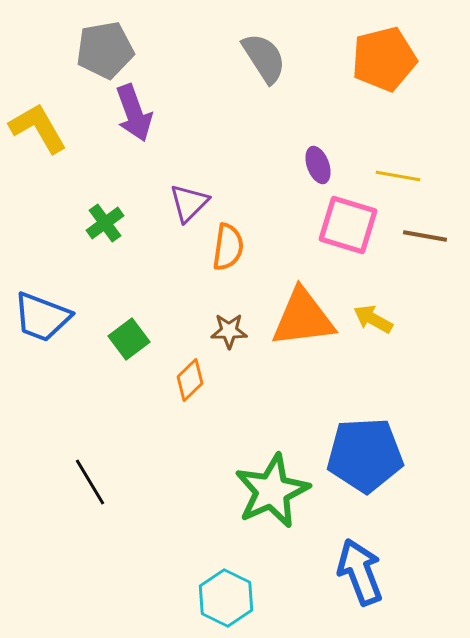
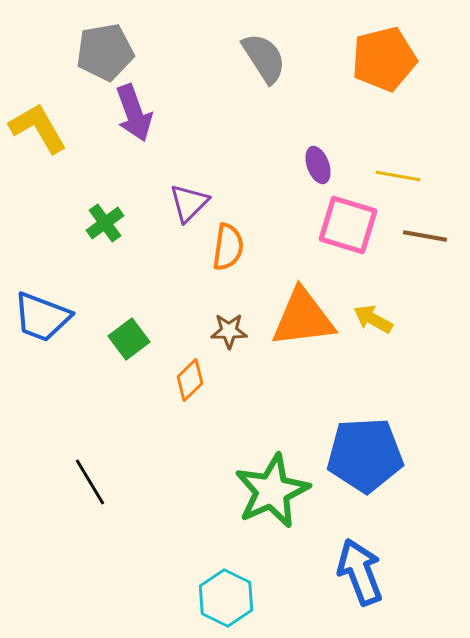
gray pentagon: moved 2 px down
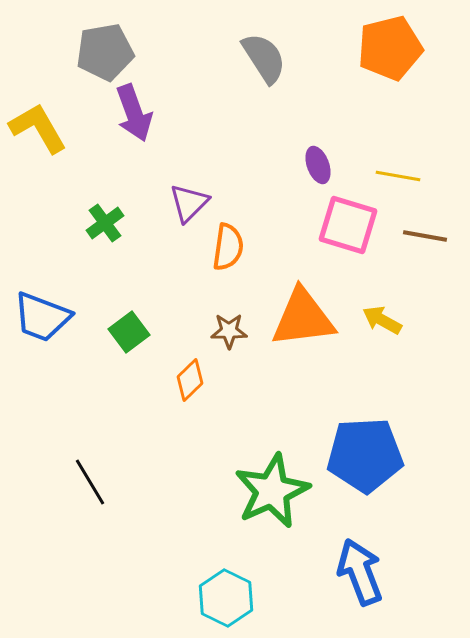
orange pentagon: moved 6 px right, 11 px up
yellow arrow: moved 9 px right, 1 px down
green square: moved 7 px up
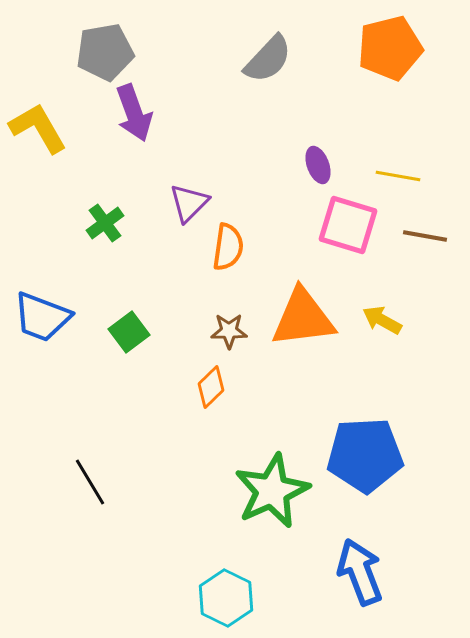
gray semicircle: moved 4 px right, 1 px down; rotated 76 degrees clockwise
orange diamond: moved 21 px right, 7 px down
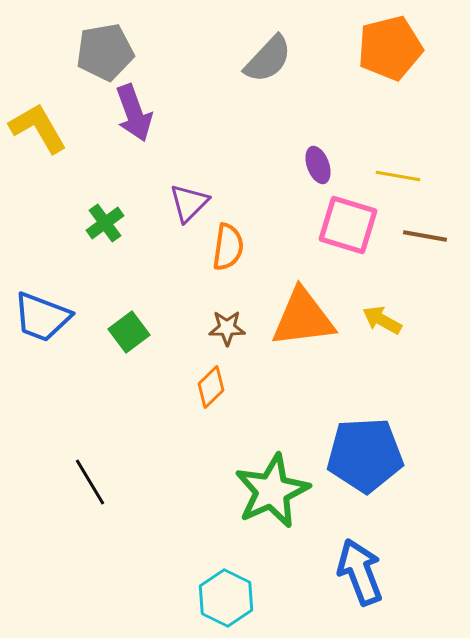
brown star: moved 2 px left, 3 px up
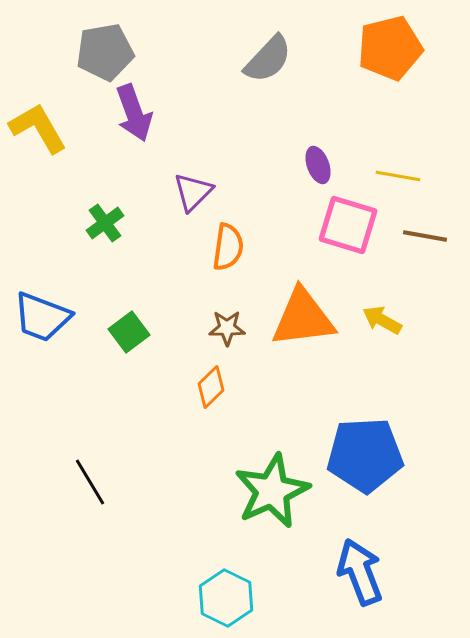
purple triangle: moved 4 px right, 11 px up
